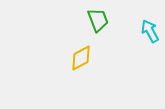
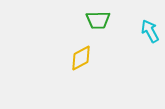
green trapezoid: rotated 110 degrees clockwise
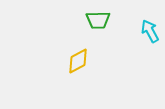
yellow diamond: moved 3 px left, 3 px down
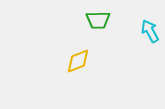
yellow diamond: rotated 8 degrees clockwise
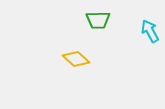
yellow diamond: moved 2 px left, 2 px up; rotated 64 degrees clockwise
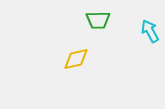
yellow diamond: rotated 56 degrees counterclockwise
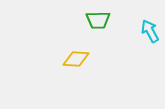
yellow diamond: rotated 16 degrees clockwise
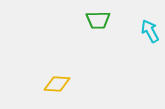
yellow diamond: moved 19 px left, 25 px down
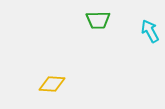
yellow diamond: moved 5 px left
